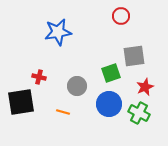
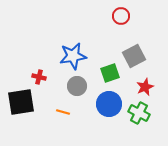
blue star: moved 15 px right, 24 px down
gray square: rotated 20 degrees counterclockwise
green square: moved 1 px left
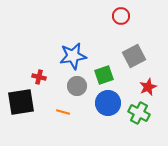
green square: moved 6 px left, 2 px down
red star: moved 3 px right
blue circle: moved 1 px left, 1 px up
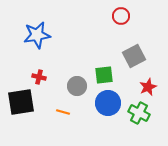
blue star: moved 36 px left, 21 px up
green square: rotated 12 degrees clockwise
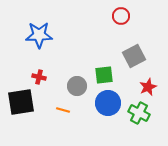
blue star: moved 2 px right; rotated 8 degrees clockwise
orange line: moved 2 px up
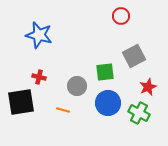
blue star: rotated 16 degrees clockwise
green square: moved 1 px right, 3 px up
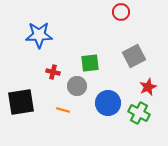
red circle: moved 4 px up
blue star: rotated 16 degrees counterclockwise
green square: moved 15 px left, 9 px up
red cross: moved 14 px right, 5 px up
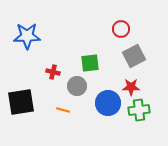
red circle: moved 17 px down
blue star: moved 12 px left, 1 px down
red star: moved 17 px left; rotated 24 degrees clockwise
green cross: moved 3 px up; rotated 35 degrees counterclockwise
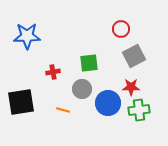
green square: moved 1 px left
red cross: rotated 24 degrees counterclockwise
gray circle: moved 5 px right, 3 px down
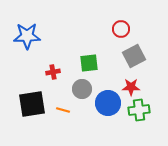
black square: moved 11 px right, 2 px down
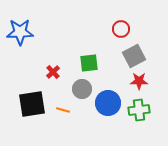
blue star: moved 7 px left, 4 px up
red cross: rotated 32 degrees counterclockwise
red star: moved 8 px right, 6 px up
